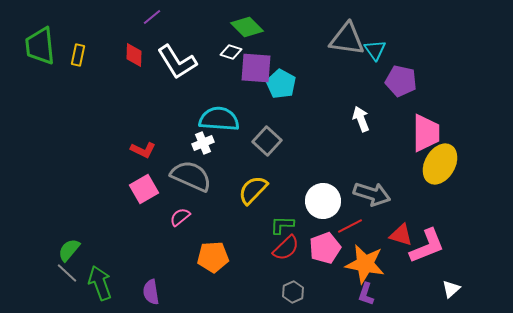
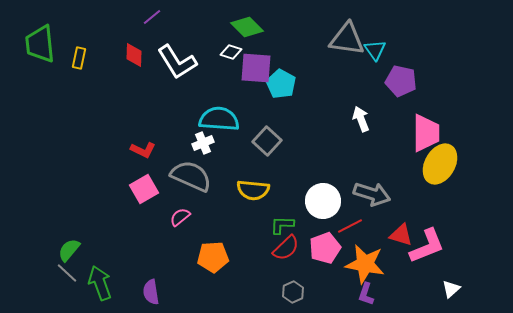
green trapezoid: moved 2 px up
yellow rectangle: moved 1 px right, 3 px down
yellow semicircle: rotated 128 degrees counterclockwise
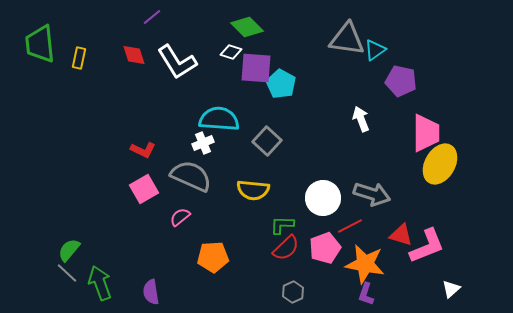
cyan triangle: rotated 30 degrees clockwise
red diamond: rotated 20 degrees counterclockwise
white circle: moved 3 px up
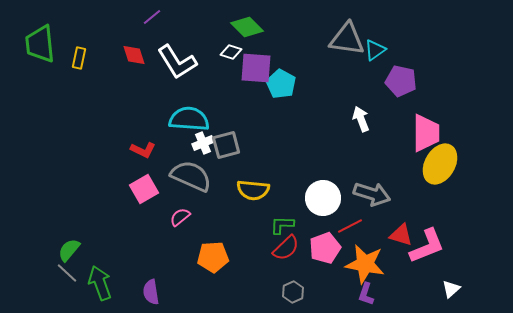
cyan semicircle: moved 30 px left
gray square: moved 41 px left, 4 px down; rotated 32 degrees clockwise
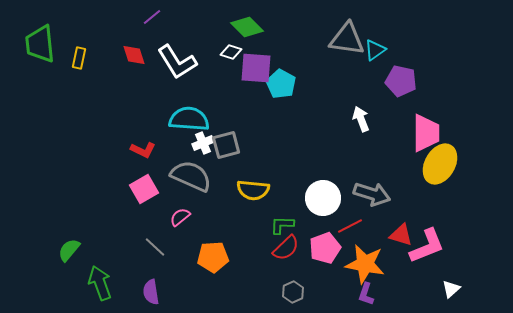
gray line: moved 88 px right, 26 px up
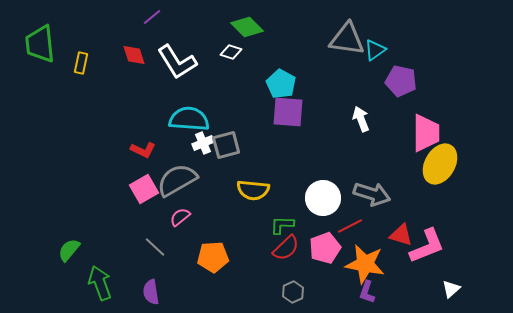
yellow rectangle: moved 2 px right, 5 px down
purple square: moved 32 px right, 44 px down
gray semicircle: moved 14 px left, 4 px down; rotated 54 degrees counterclockwise
purple L-shape: moved 1 px right, 2 px up
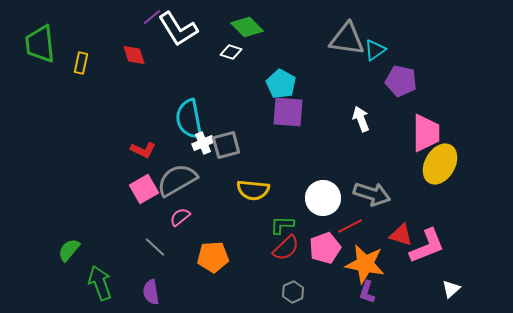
white L-shape: moved 1 px right, 33 px up
cyan semicircle: rotated 105 degrees counterclockwise
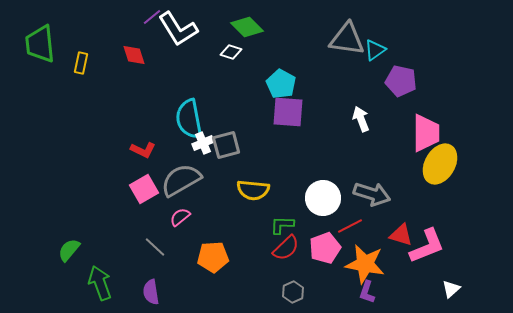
gray semicircle: moved 4 px right
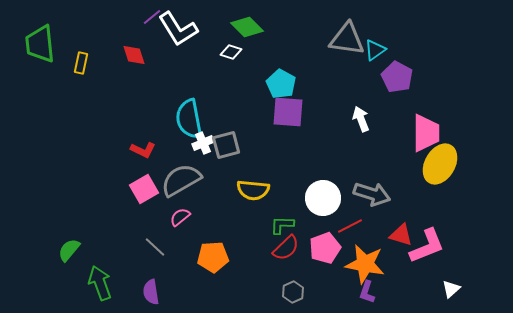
purple pentagon: moved 4 px left, 4 px up; rotated 16 degrees clockwise
